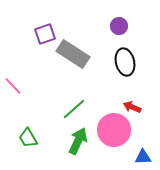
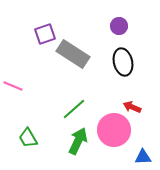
black ellipse: moved 2 px left
pink line: rotated 24 degrees counterclockwise
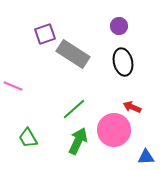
blue triangle: moved 3 px right
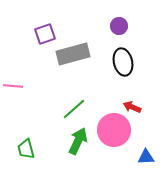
gray rectangle: rotated 48 degrees counterclockwise
pink line: rotated 18 degrees counterclockwise
green trapezoid: moved 2 px left, 11 px down; rotated 15 degrees clockwise
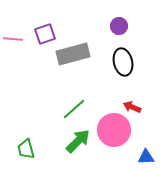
pink line: moved 47 px up
green arrow: rotated 20 degrees clockwise
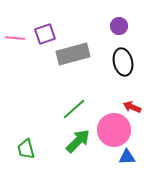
pink line: moved 2 px right, 1 px up
blue triangle: moved 19 px left
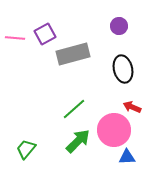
purple square: rotated 10 degrees counterclockwise
black ellipse: moved 7 px down
green trapezoid: rotated 55 degrees clockwise
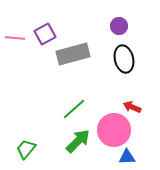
black ellipse: moved 1 px right, 10 px up
